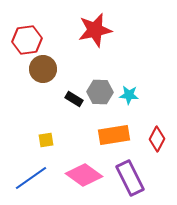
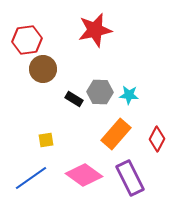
orange rectangle: moved 2 px right, 1 px up; rotated 40 degrees counterclockwise
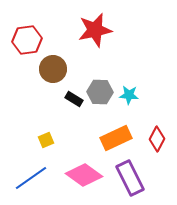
brown circle: moved 10 px right
orange rectangle: moved 4 px down; rotated 24 degrees clockwise
yellow square: rotated 14 degrees counterclockwise
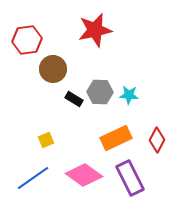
red diamond: moved 1 px down
blue line: moved 2 px right
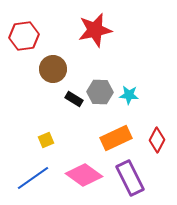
red hexagon: moved 3 px left, 4 px up
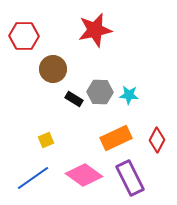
red hexagon: rotated 8 degrees clockwise
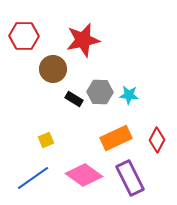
red star: moved 12 px left, 10 px down
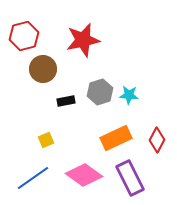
red hexagon: rotated 16 degrees counterclockwise
brown circle: moved 10 px left
gray hexagon: rotated 20 degrees counterclockwise
black rectangle: moved 8 px left, 2 px down; rotated 42 degrees counterclockwise
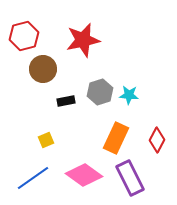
orange rectangle: rotated 40 degrees counterclockwise
